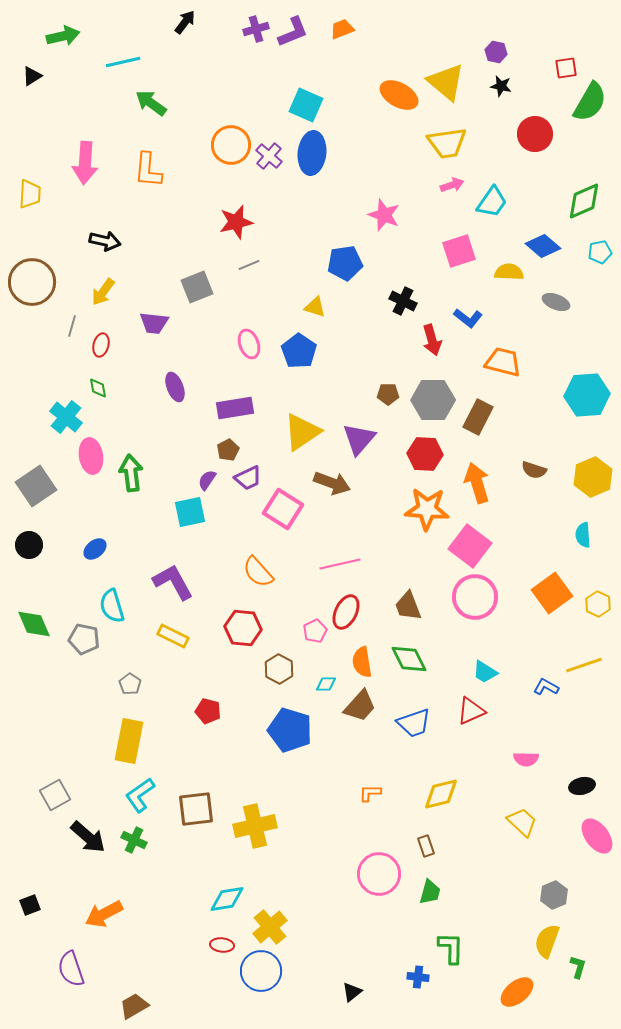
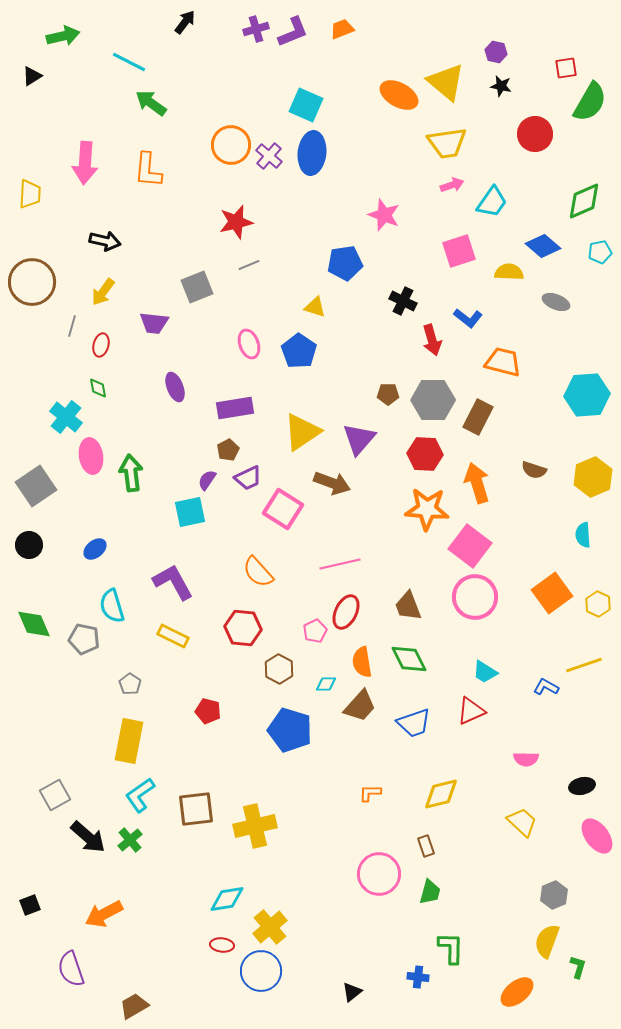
cyan line at (123, 62): moved 6 px right; rotated 40 degrees clockwise
green cross at (134, 840): moved 4 px left; rotated 25 degrees clockwise
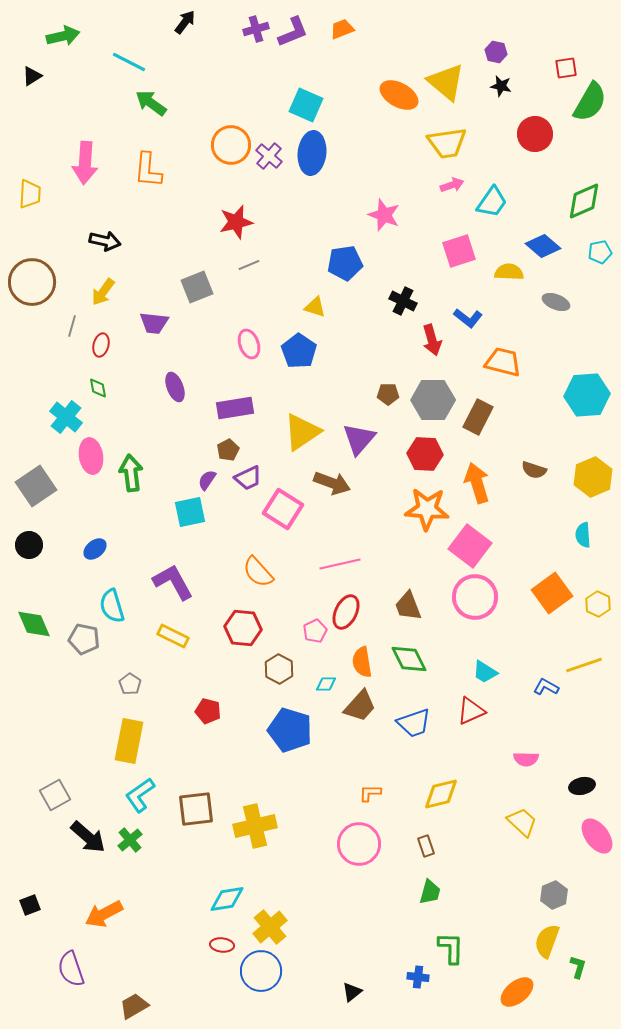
pink circle at (379, 874): moved 20 px left, 30 px up
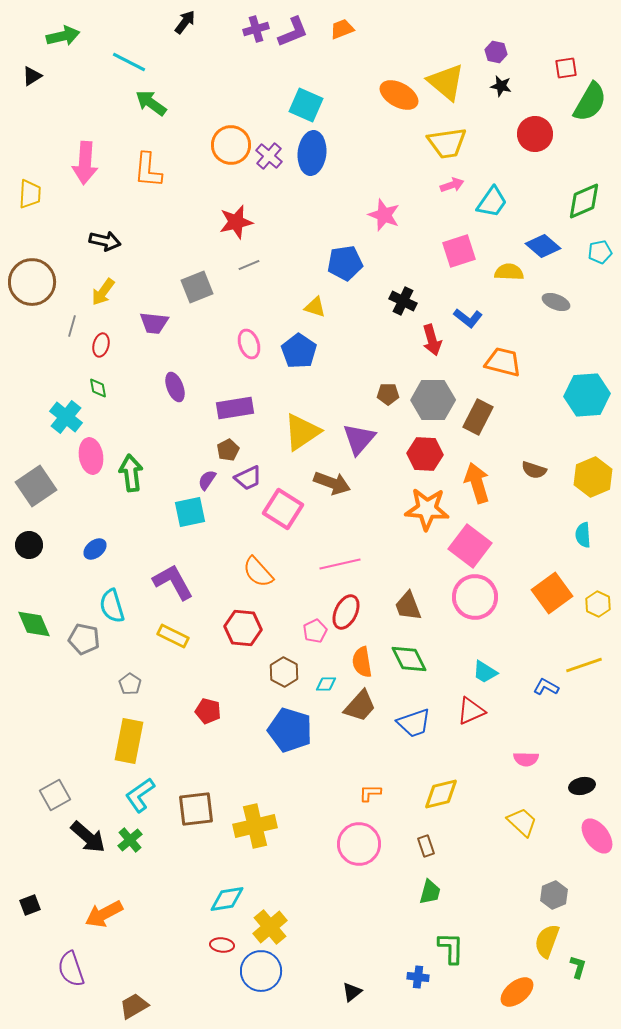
brown hexagon at (279, 669): moved 5 px right, 3 px down
